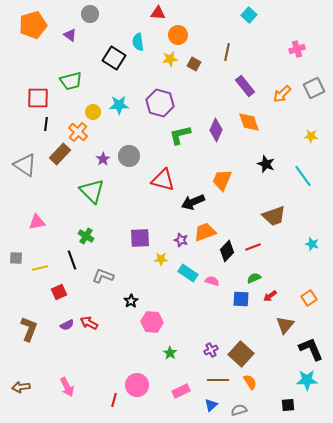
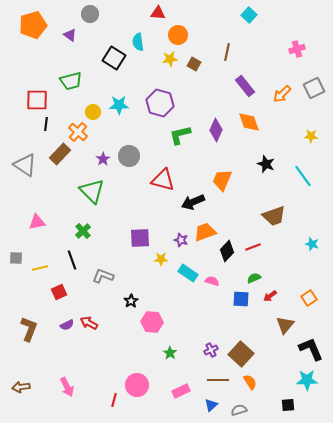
red square at (38, 98): moved 1 px left, 2 px down
green cross at (86, 236): moved 3 px left, 5 px up; rotated 14 degrees clockwise
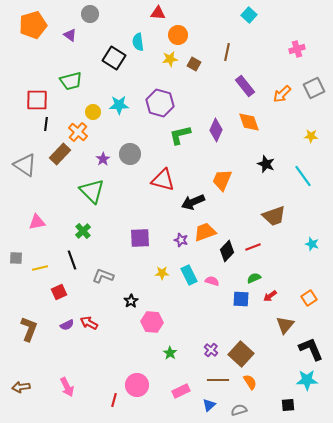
gray circle at (129, 156): moved 1 px right, 2 px up
yellow star at (161, 259): moved 1 px right, 14 px down
cyan rectangle at (188, 273): moved 1 px right, 2 px down; rotated 30 degrees clockwise
purple cross at (211, 350): rotated 24 degrees counterclockwise
blue triangle at (211, 405): moved 2 px left
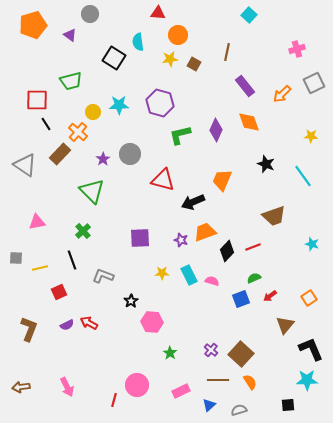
gray square at (314, 88): moved 5 px up
black line at (46, 124): rotated 40 degrees counterclockwise
blue square at (241, 299): rotated 24 degrees counterclockwise
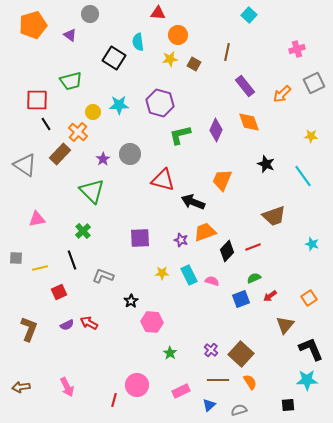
black arrow at (193, 202): rotated 45 degrees clockwise
pink triangle at (37, 222): moved 3 px up
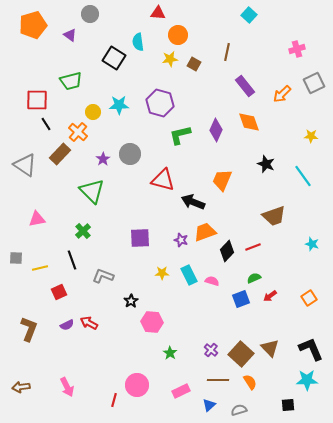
brown triangle at (285, 325): moved 15 px left, 23 px down; rotated 24 degrees counterclockwise
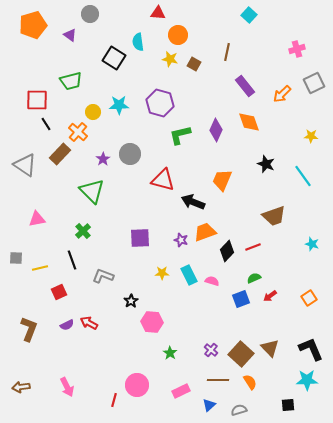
yellow star at (170, 59): rotated 21 degrees clockwise
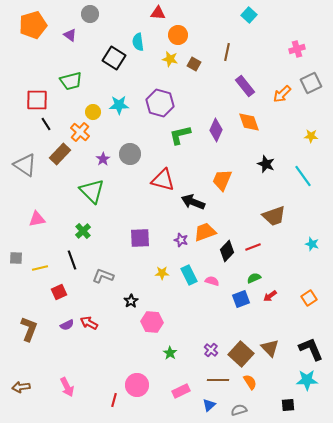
gray square at (314, 83): moved 3 px left
orange cross at (78, 132): moved 2 px right
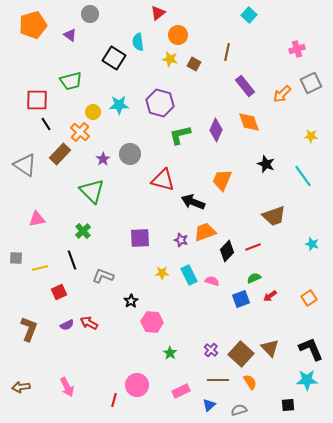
red triangle at (158, 13): rotated 42 degrees counterclockwise
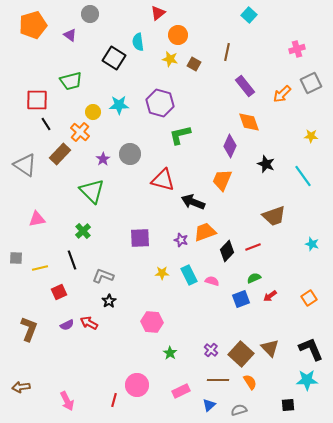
purple diamond at (216, 130): moved 14 px right, 16 px down
black star at (131, 301): moved 22 px left
pink arrow at (67, 387): moved 14 px down
